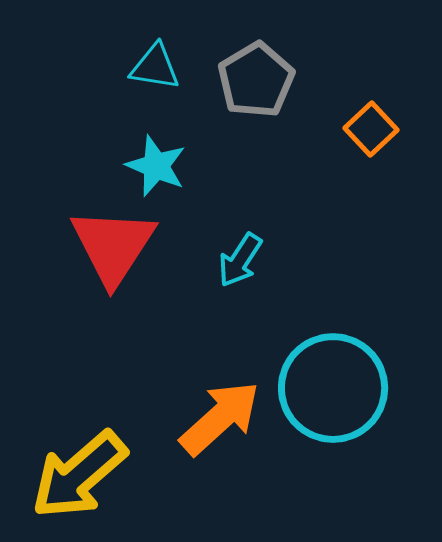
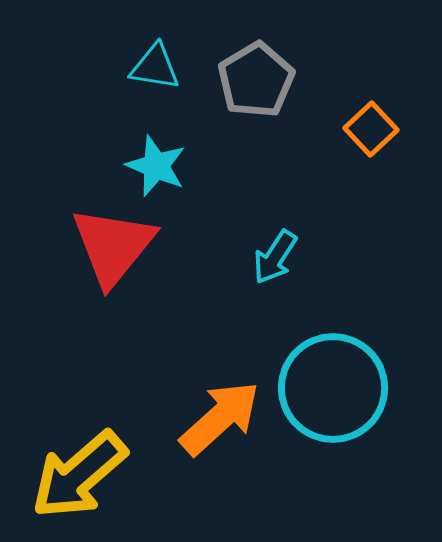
red triangle: rotated 6 degrees clockwise
cyan arrow: moved 35 px right, 3 px up
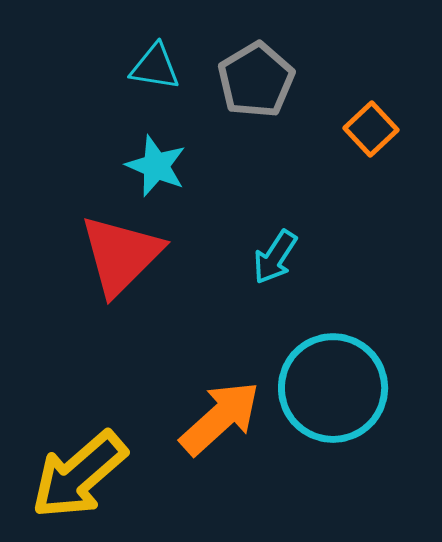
red triangle: moved 8 px right, 9 px down; rotated 6 degrees clockwise
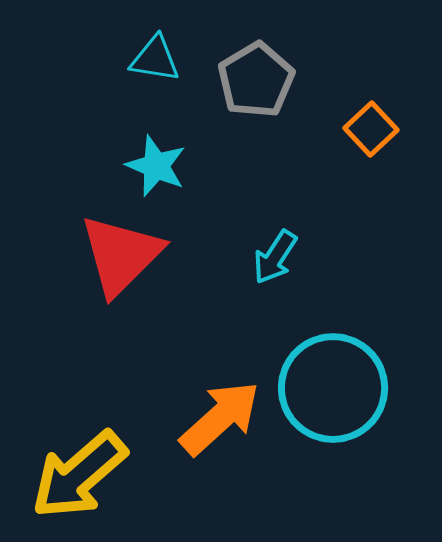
cyan triangle: moved 8 px up
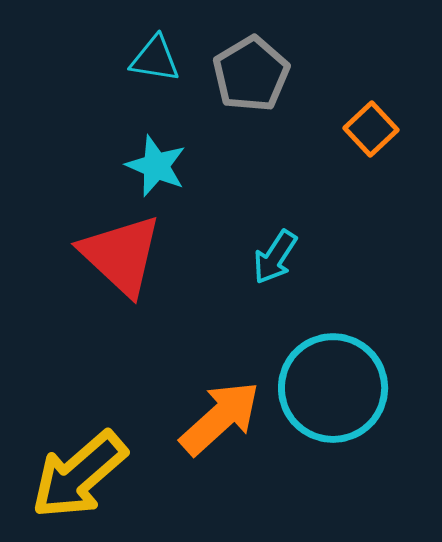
gray pentagon: moved 5 px left, 6 px up
red triangle: rotated 32 degrees counterclockwise
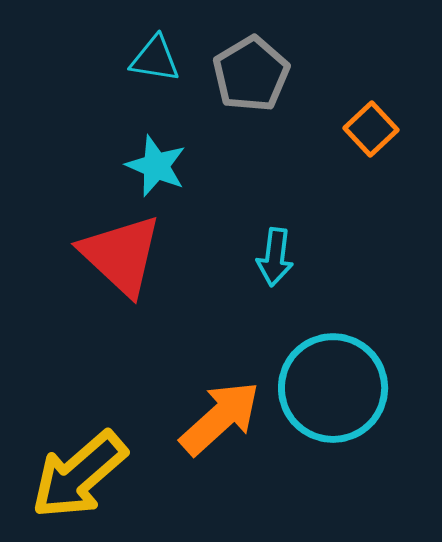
cyan arrow: rotated 26 degrees counterclockwise
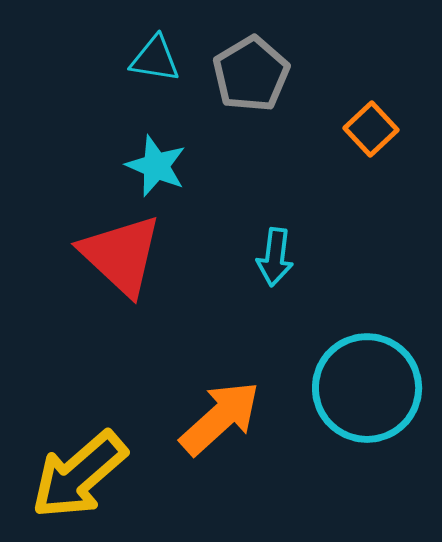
cyan circle: moved 34 px right
